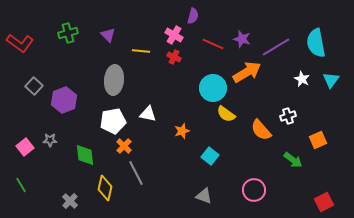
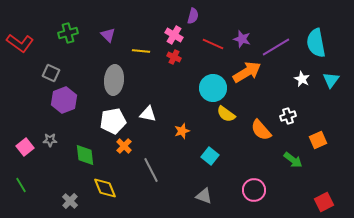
gray square: moved 17 px right, 13 px up; rotated 18 degrees counterclockwise
gray line: moved 15 px right, 3 px up
yellow diamond: rotated 35 degrees counterclockwise
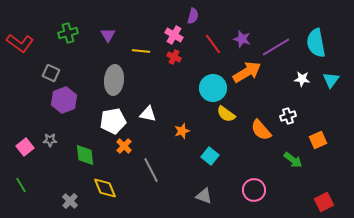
purple triangle: rotated 14 degrees clockwise
red line: rotated 30 degrees clockwise
white star: rotated 21 degrees counterclockwise
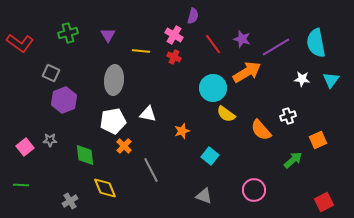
green arrow: rotated 78 degrees counterclockwise
green line: rotated 56 degrees counterclockwise
gray cross: rotated 14 degrees clockwise
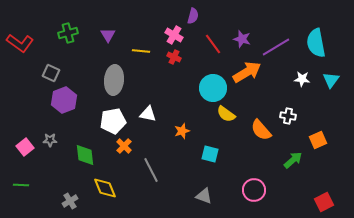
white cross: rotated 28 degrees clockwise
cyan square: moved 2 px up; rotated 24 degrees counterclockwise
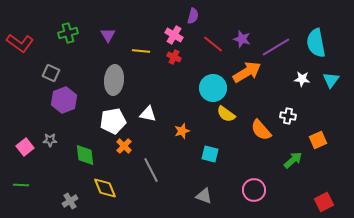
red line: rotated 15 degrees counterclockwise
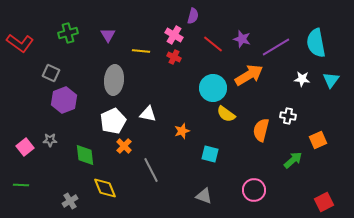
orange arrow: moved 2 px right, 3 px down
white pentagon: rotated 15 degrees counterclockwise
orange semicircle: rotated 55 degrees clockwise
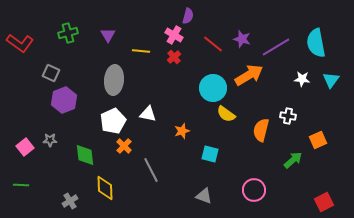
purple semicircle: moved 5 px left
red cross: rotated 24 degrees clockwise
yellow diamond: rotated 20 degrees clockwise
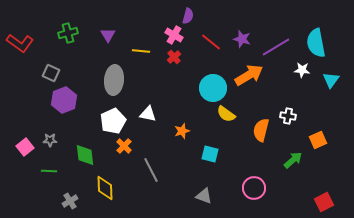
red line: moved 2 px left, 2 px up
white star: moved 9 px up
green line: moved 28 px right, 14 px up
pink circle: moved 2 px up
